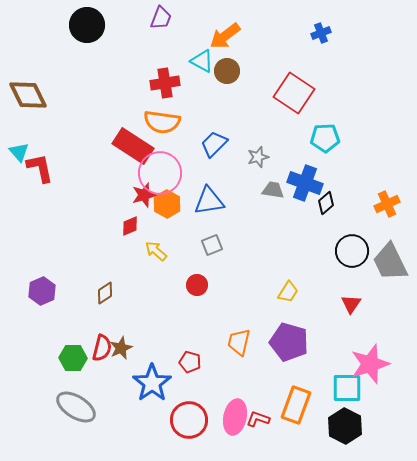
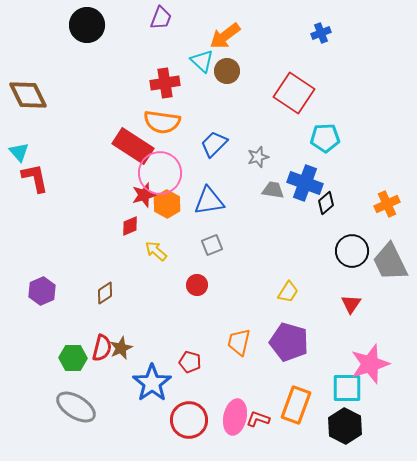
cyan triangle at (202, 61): rotated 15 degrees clockwise
red L-shape at (40, 168): moved 5 px left, 10 px down
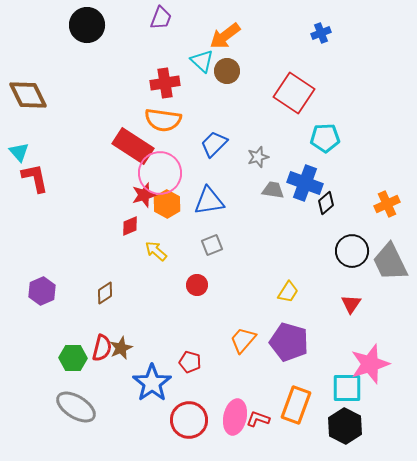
orange semicircle at (162, 122): moved 1 px right, 2 px up
orange trapezoid at (239, 342): moved 4 px right, 2 px up; rotated 28 degrees clockwise
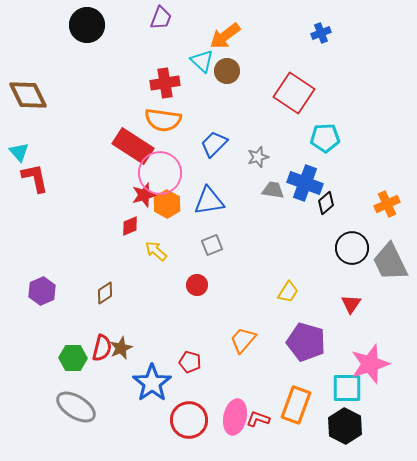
black circle at (352, 251): moved 3 px up
purple pentagon at (289, 342): moved 17 px right
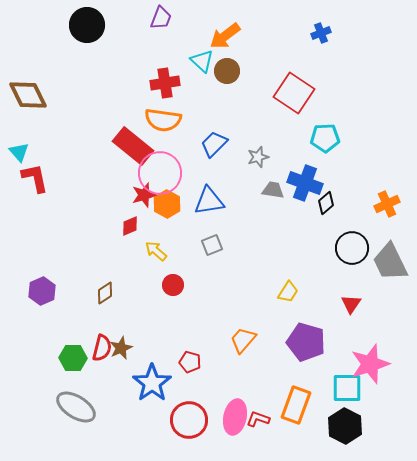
red rectangle at (133, 146): rotated 6 degrees clockwise
red circle at (197, 285): moved 24 px left
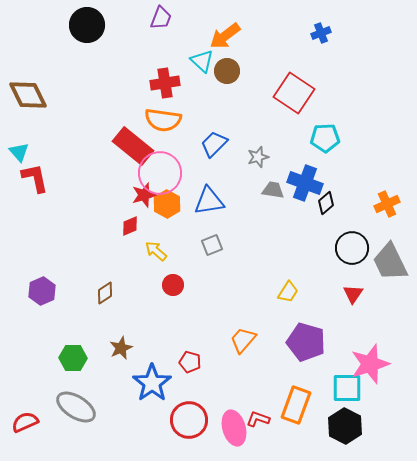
red triangle at (351, 304): moved 2 px right, 10 px up
red semicircle at (102, 348): moved 77 px left, 74 px down; rotated 128 degrees counterclockwise
pink ellipse at (235, 417): moved 1 px left, 11 px down; rotated 28 degrees counterclockwise
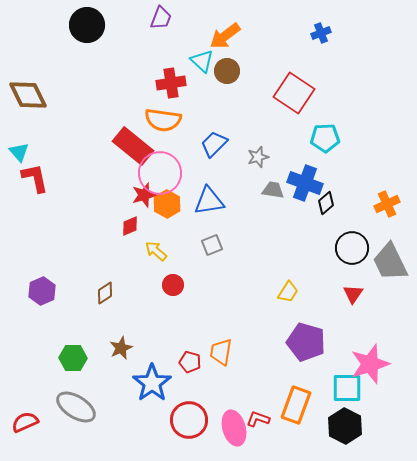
red cross at (165, 83): moved 6 px right
orange trapezoid at (243, 340): moved 22 px left, 12 px down; rotated 32 degrees counterclockwise
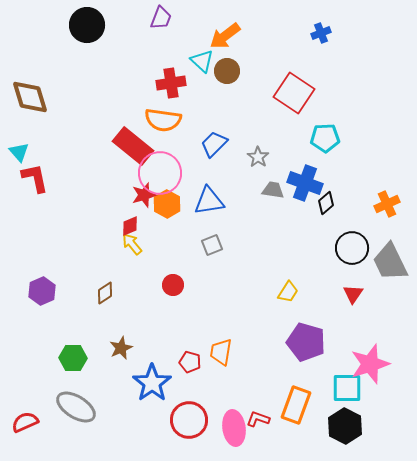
brown diamond at (28, 95): moved 2 px right, 2 px down; rotated 9 degrees clockwise
gray star at (258, 157): rotated 20 degrees counterclockwise
yellow arrow at (156, 251): moved 24 px left, 7 px up; rotated 10 degrees clockwise
pink ellipse at (234, 428): rotated 8 degrees clockwise
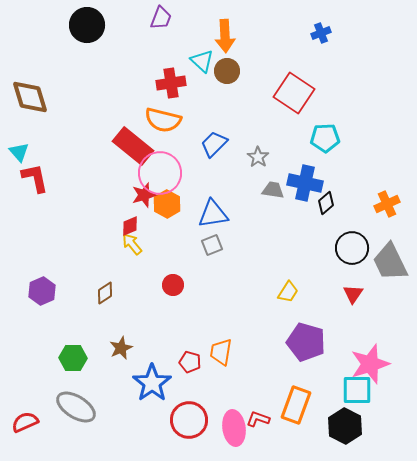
orange arrow at (225, 36): rotated 56 degrees counterclockwise
orange semicircle at (163, 120): rotated 6 degrees clockwise
blue cross at (305, 183): rotated 8 degrees counterclockwise
blue triangle at (209, 201): moved 4 px right, 13 px down
cyan square at (347, 388): moved 10 px right, 2 px down
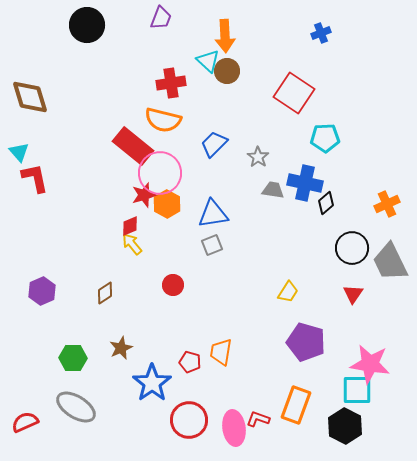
cyan triangle at (202, 61): moved 6 px right
pink star at (370, 364): rotated 27 degrees clockwise
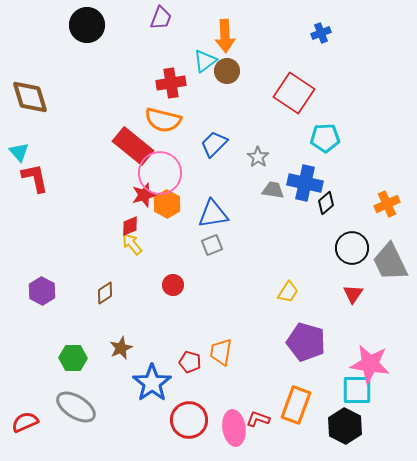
cyan triangle at (208, 61): moved 3 px left; rotated 40 degrees clockwise
purple hexagon at (42, 291): rotated 8 degrees counterclockwise
